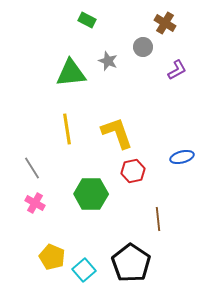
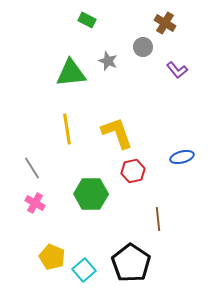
purple L-shape: rotated 80 degrees clockwise
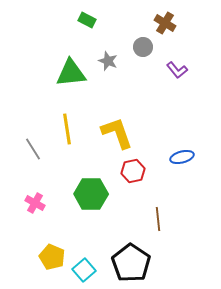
gray line: moved 1 px right, 19 px up
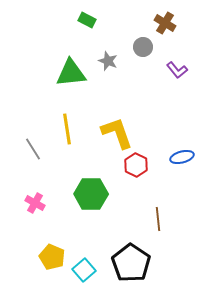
red hexagon: moved 3 px right, 6 px up; rotated 20 degrees counterclockwise
